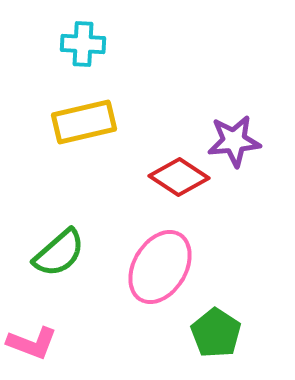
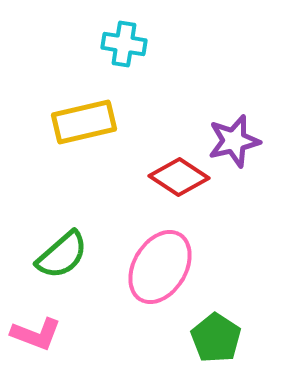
cyan cross: moved 41 px right; rotated 6 degrees clockwise
purple star: rotated 8 degrees counterclockwise
green semicircle: moved 3 px right, 2 px down
green pentagon: moved 5 px down
pink L-shape: moved 4 px right, 9 px up
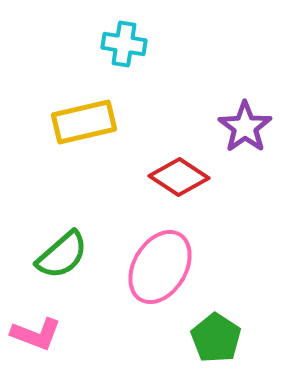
purple star: moved 11 px right, 14 px up; rotated 22 degrees counterclockwise
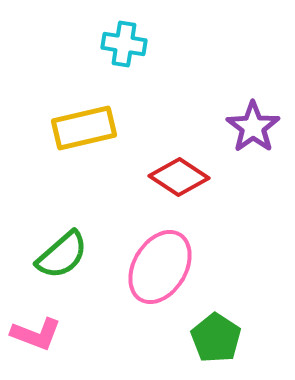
yellow rectangle: moved 6 px down
purple star: moved 8 px right
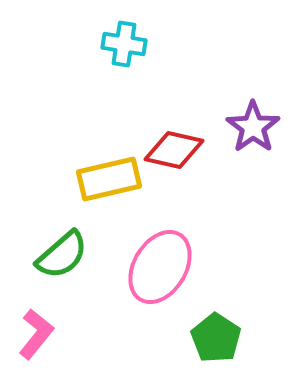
yellow rectangle: moved 25 px right, 51 px down
red diamond: moved 5 px left, 27 px up; rotated 20 degrees counterclockwise
pink L-shape: rotated 72 degrees counterclockwise
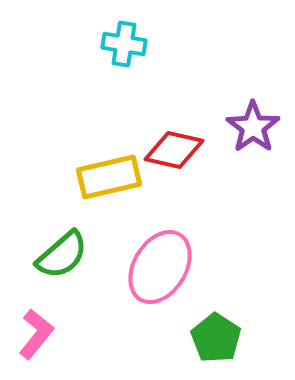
yellow rectangle: moved 2 px up
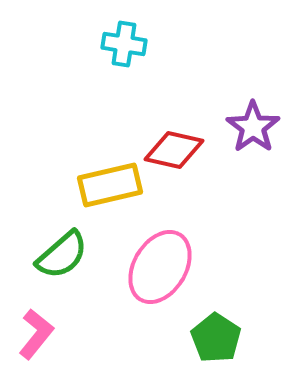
yellow rectangle: moved 1 px right, 8 px down
